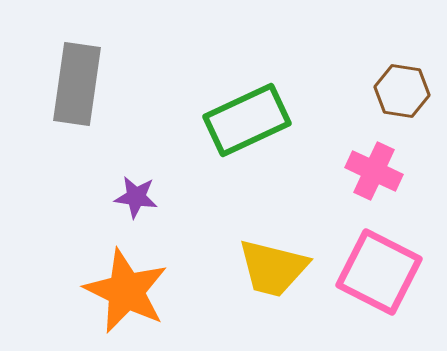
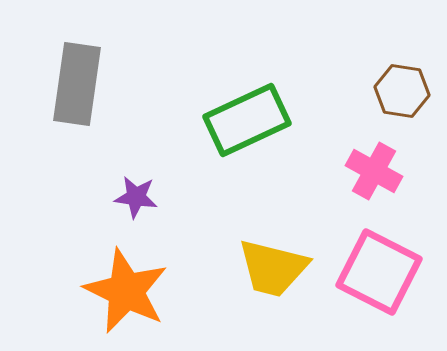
pink cross: rotated 4 degrees clockwise
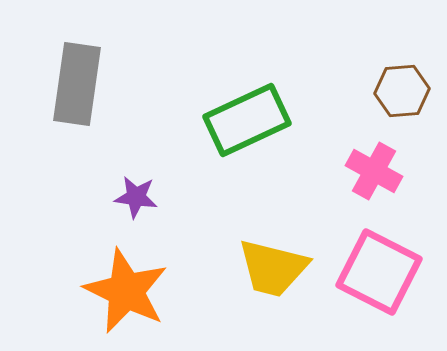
brown hexagon: rotated 14 degrees counterclockwise
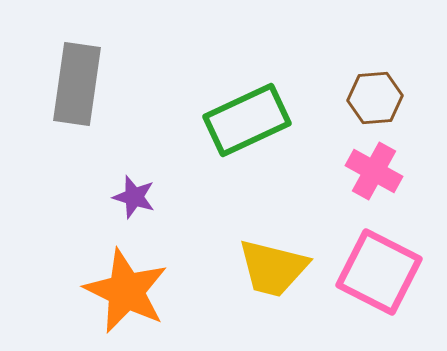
brown hexagon: moved 27 px left, 7 px down
purple star: moved 2 px left; rotated 9 degrees clockwise
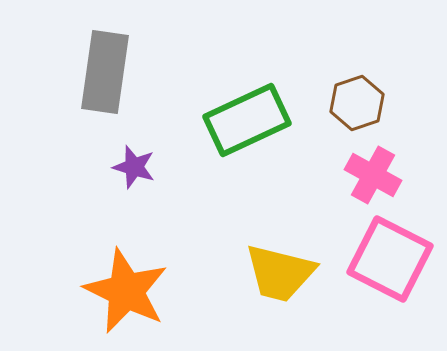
gray rectangle: moved 28 px right, 12 px up
brown hexagon: moved 18 px left, 5 px down; rotated 14 degrees counterclockwise
pink cross: moved 1 px left, 4 px down
purple star: moved 30 px up
yellow trapezoid: moved 7 px right, 5 px down
pink square: moved 11 px right, 13 px up
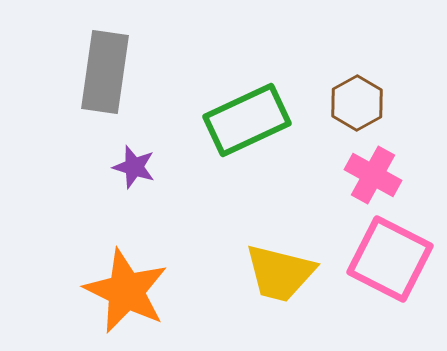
brown hexagon: rotated 10 degrees counterclockwise
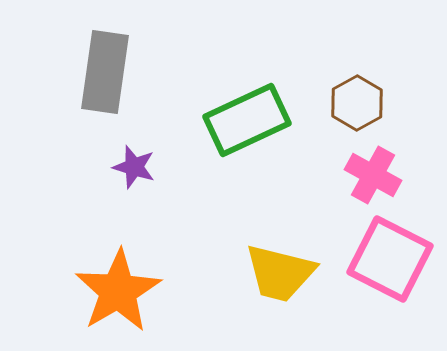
orange star: moved 8 px left; rotated 16 degrees clockwise
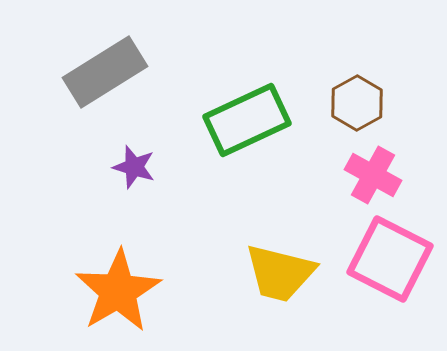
gray rectangle: rotated 50 degrees clockwise
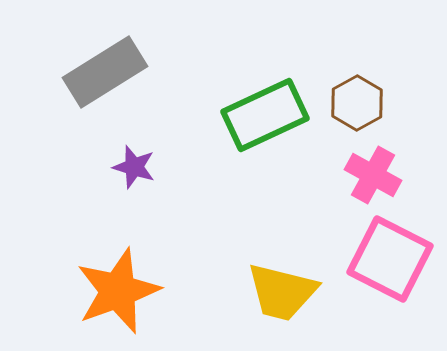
green rectangle: moved 18 px right, 5 px up
yellow trapezoid: moved 2 px right, 19 px down
orange star: rotated 10 degrees clockwise
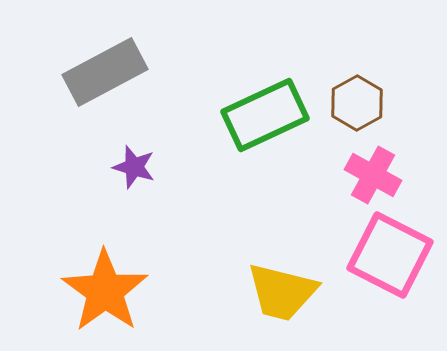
gray rectangle: rotated 4 degrees clockwise
pink square: moved 4 px up
orange star: moved 13 px left; rotated 16 degrees counterclockwise
